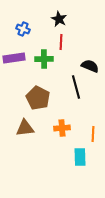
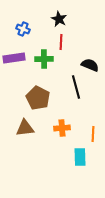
black semicircle: moved 1 px up
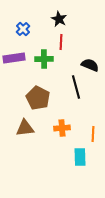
blue cross: rotated 24 degrees clockwise
